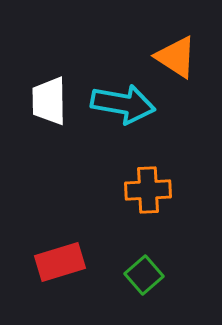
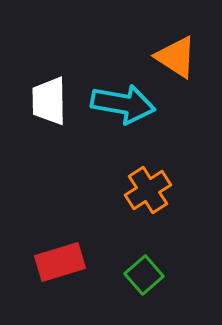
orange cross: rotated 30 degrees counterclockwise
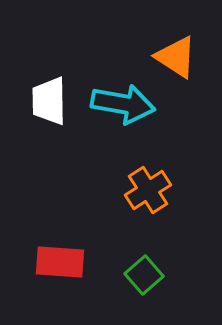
red rectangle: rotated 21 degrees clockwise
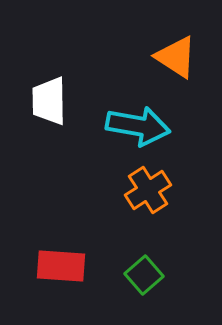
cyan arrow: moved 15 px right, 22 px down
red rectangle: moved 1 px right, 4 px down
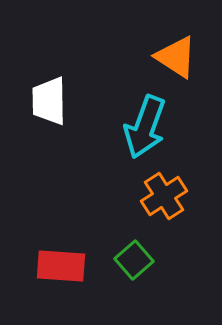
cyan arrow: moved 7 px right, 1 px down; rotated 100 degrees clockwise
orange cross: moved 16 px right, 6 px down
green square: moved 10 px left, 15 px up
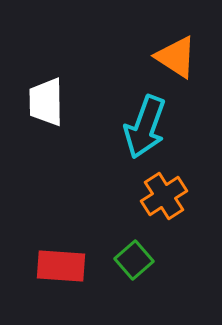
white trapezoid: moved 3 px left, 1 px down
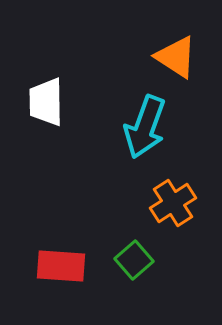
orange cross: moved 9 px right, 7 px down
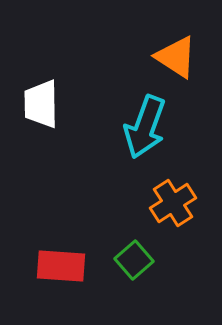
white trapezoid: moved 5 px left, 2 px down
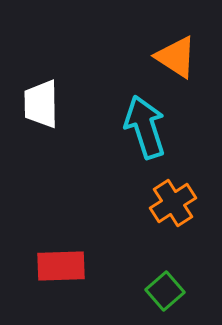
cyan arrow: rotated 142 degrees clockwise
green square: moved 31 px right, 31 px down
red rectangle: rotated 6 degrees counterclockwise
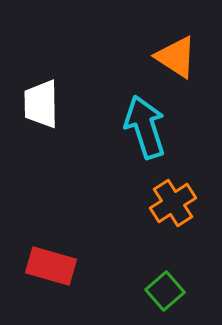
red rectangle: moved 10 px left; rotated 18 degrees clockwise
